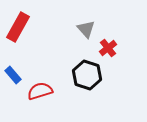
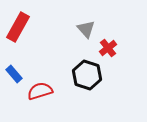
blue rectangle: moved 1 px right, 1 px up
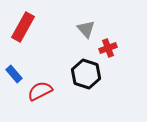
red rectangle: moved 5 px right
red cross: rotated 18 degrees clockwise
black hexagon: moved 1 px left, 1 px up
red semicircle: rotated 10 degrees counterclockwise
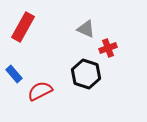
gray triangle: rotated 24 degrees counterclockwise
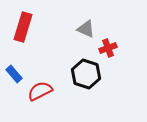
red rectangle: rotated 12 degrees counterclockwise
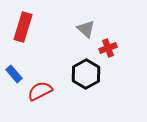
gray triangle: rotated 18 degrees clockwise
black hexagon: rotated 12 degrees clockwise
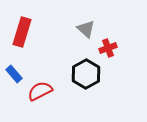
red rectangle: moved 1 px left, 5 px down
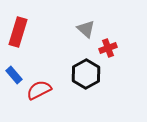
red rectangle: moved 4 px left
blue rectangle: moved 1 px down
red semicircle: moved 1 px left, 1 px up
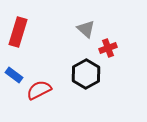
blue rectangle: rotated 12 degrees counterclockwise
